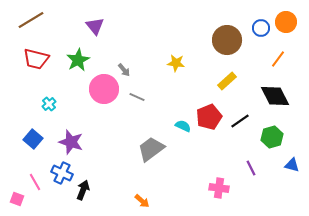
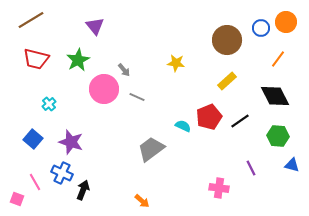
green hexagon: moved 6 px right, 1 px up; rotated 20 degrees clockwise
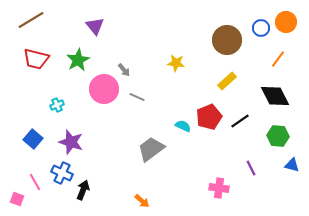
cyan cross: moved 8 px right, 1 px down; rotated 16 degrees clockwise
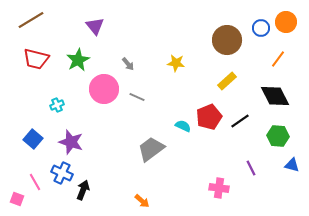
gray arrow: moved 4 px right, 6 px up
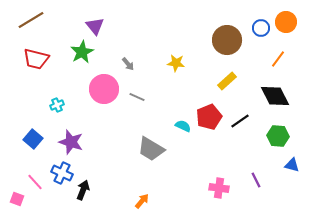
green star: moved 4 px right, 8 px up
gray trapezoid: rotated 112 degrees counterclockwise
purple line: moved 5 px right, 12 px down
pink line: rotated 12 degrees counterclockwise
orange arrow: rotated 91 degrees counterclockwise
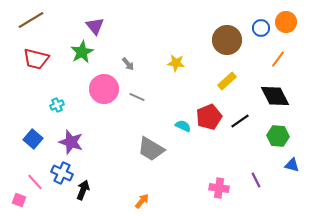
pink square: moved 2 px right, 1 px down
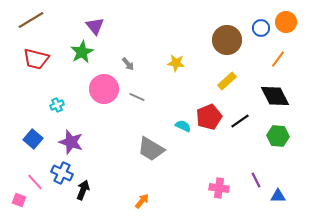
blue triangle: moved 14 px left, 31 px down; rotated 14 degrees counterclockwise
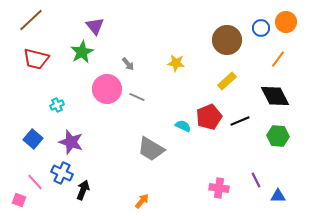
brown line: rotated 12 degrees counterclockwise
pink circle: moved 3 px right
black line: rotated 12 degrees clockwise
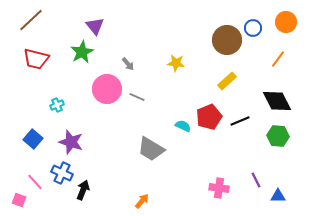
blue circle: moved 8 px left
black diamond: moved 2 px right, 5 px down
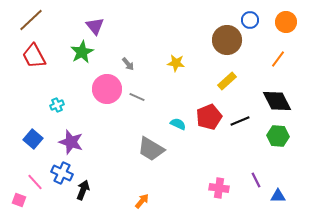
blue circle: moved 3 px left, 8 px up
red trapezoid: moved 2 px left, 3 px up; rotated 48 degrees clockwise
cyan semicircle: moved 5 px left, 2 px up
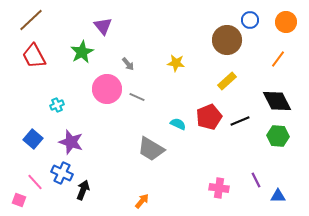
purple triangle: moved 8 px right
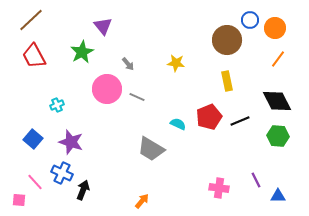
orange circle: moved 11 px left, 6 px down
yellow rectangle: rotated 60 degrees counterclockwise
pink square: rotated 16 degrees counterclockwise
